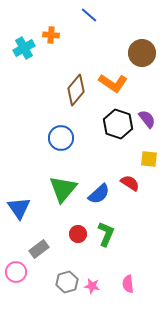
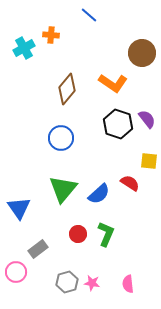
brown diamond: moved 9 px left, 1 px up
yellow square: moved 2 px down
gray rectangle: moved 1 px left
pink star: moved 3 px up
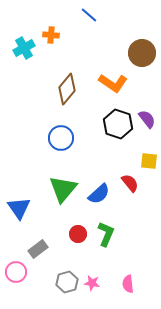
red semicircle: rotated 18 degrees clockwise
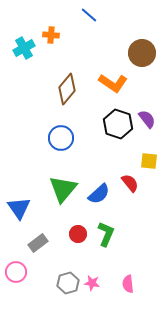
gray rectangle: moved 6 px up
gray hexagon: moved 1 px right, 1 px down
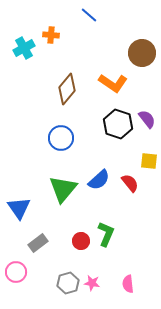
blue semicircle: moved 14 px up
red circle: moved 3 px right, 7 px down
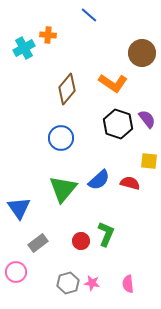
orange cross: moved 3 px left
red semicircle: rotated 36 degrees counterclockwise
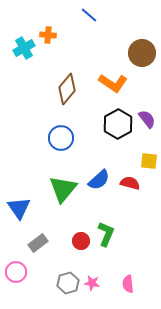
black hexagon: rotated 12 degrees clockwise
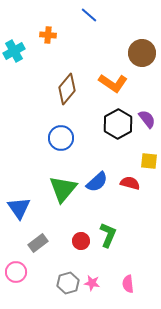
cyan cross: moved 10 px left, 3 px down
blue semicircle: moved 2 px left, 2 px down
green L-shape: moved 2 px right, 1 px down
